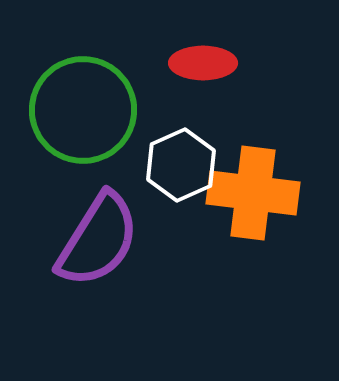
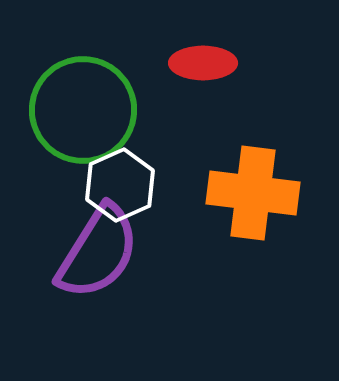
white hexagon: moved 61 px left, 20 px down
purple semicircle: moved 12 px down
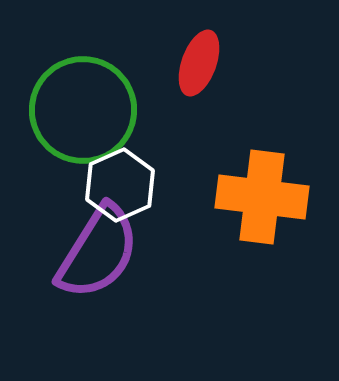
red ellipse: moved 4 px left; rotated 70 degrees counterclockwise
orange cross: moved 9 px right, 4 px down
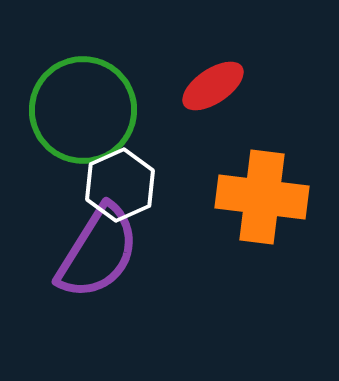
red ellipse: moved 14 px right, 23 px down; rotated 36 degrees clockwise
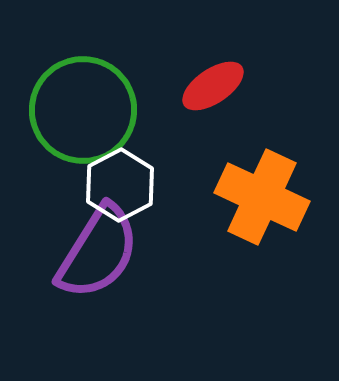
white hexagon: rotated 4 degrees counterclockwise
orange cross: rotated 18 degrees clockwise
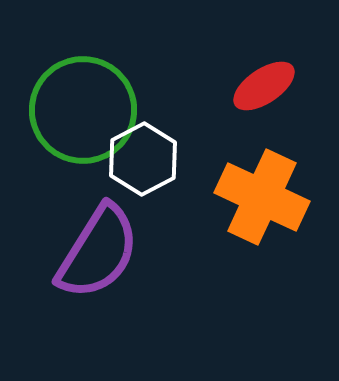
red ellipse: moved 51 px right
white hexagon: moved 23 px right, 26 px up
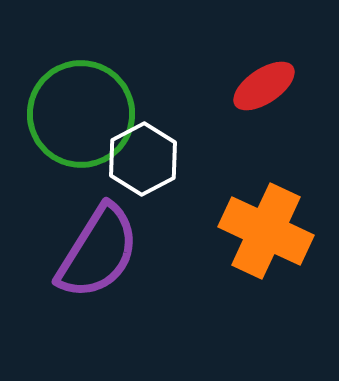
green circle: moved 2 px left, 4 px down
orange cross: moved 4 px right, 34 px down
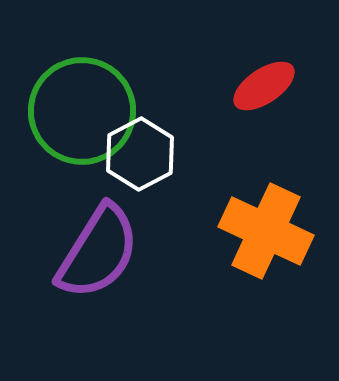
green circle: moved 1 px right, 3 px up
white hexagon: moved 3 px left, 5 px up
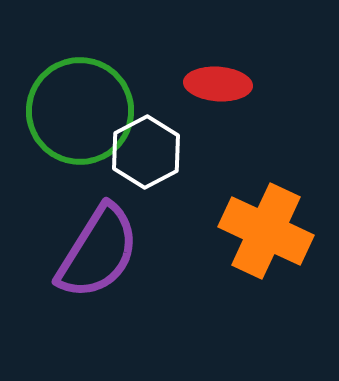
red ellipse: moved 46 px left, 2 px up; rotated 38 degrees clockwise
green circle: moved 2 px left
white hexagon: moved 6 px right, 2 px up
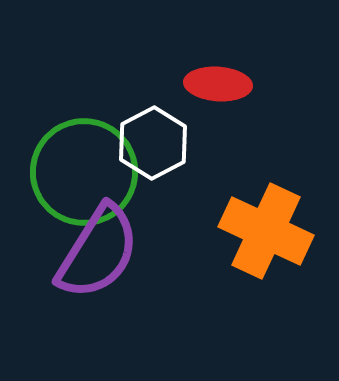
green circle: moved 4 px right, 61 px down
white hexagon: moved 7 px right, 9 px up
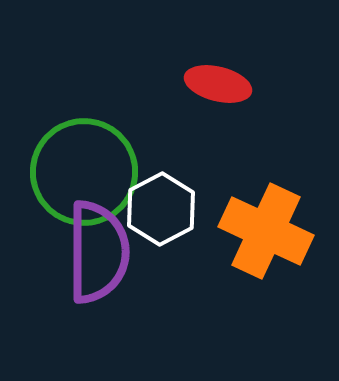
red ellipse: rotated 10 degrees clockwise
white hexagon: moved 8 px right, 66 px down
purple semicircle: rotated 32 degrees counterclockwise
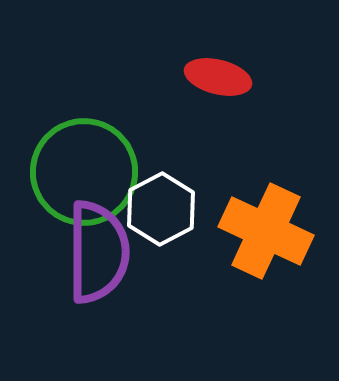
red ellipse: moved 7 px up
